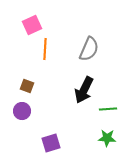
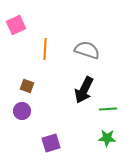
pink square: moved 16 px left
gray semicircle: moved 2 px left, 1 px down; rotated 95 degrees counterclockwise
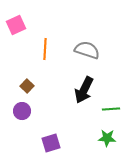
brown square: rotated 24 degrees clockwise
green line: moved 3 px right
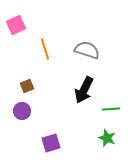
orange line: rotated 20 degrees counterclockwise
brown square: rotated 24 degrees clockwise
green star: rotated 18 degrees clockwise
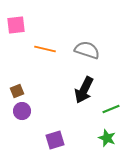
pink square: rotated 18 degrees clockwise
orange line: rotated 60 degrees counterclockwise
brown square: moved 10 px left, 5 px down
green line: rotated 18 degrees counterclockwise
purple square: moved 4 px right, 3 px up
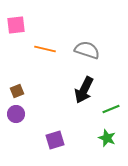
purple circle: moved 6 px left, 3 px down
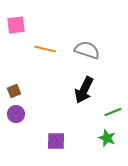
brown square: moved 3 px left
green line: moved 2 px right, 3 px down
purple square: moved 1 px right, 1 px down; rotated 18 degrees clockwise
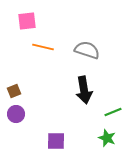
pink square: moved 11 px right, 4 px up
orange line: moved 2 px left, 2 px up
black arrow: rotated 36 degrees counterclockwise
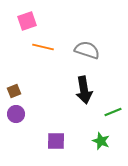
pink square: rotated 12 degrees counterclockwise
green star: moved 6 px left, 3 px down
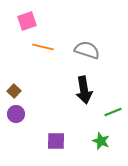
brown square: rotated 24 degrees counterclockwise
